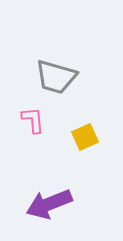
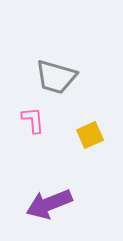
yellow square: moved 5 px right, 2 px up
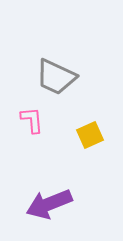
gray trapezoid: rotated 9 degrees clockwise
pink L-shape: moved 1 px left
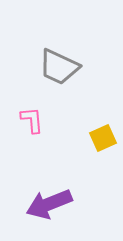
gray trapezoid: moved 3 px right, 10 px up
yellow square: moved 13 px right, 3 px down
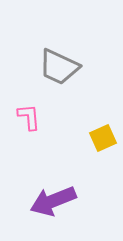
pink L-shape: moved 3 px left, 3 px up
purple arrow: moved 4 px right, 3 px up
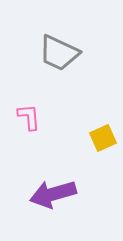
gray trapezoid: moved 14 px up
purple arrow: moved 7 px up; rotated 6 degrees clockwise
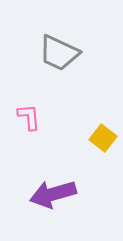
yellow square: rotated 28 degrees counterclockwise
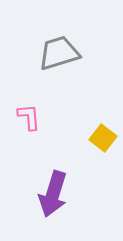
gray trapezoid: rotated 138 degrees clockwise
purple arrow: rotated 57 degrees counterclockwise
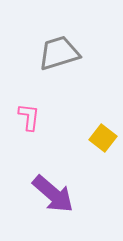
pink L-shape: rotated 12 degrees clockwise
purple arrow: rotated 66 degrees counterclockwise
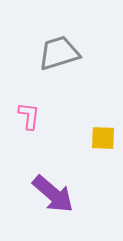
pink L-shape: moved 1 px up
yellow square: rotated 36 degrees counterclockwise
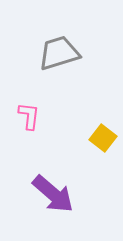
yellow square: rotated 36 degrees clockwise
